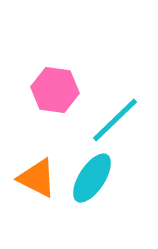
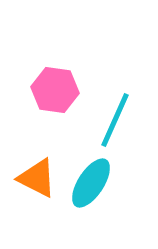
cyan line: rotated 22 degrees counterclockwise
cyan ellipse: moved 1 px left, 5 px down
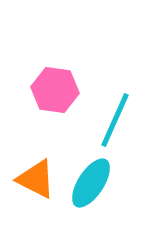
orange triangle: moved 1 px left, 1 px down
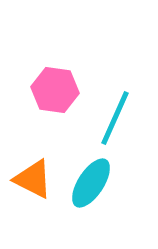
cyan line: moved 2 px up
orange triangle: moved 3 px left
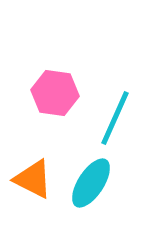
pink hexagon: moved 3 px down
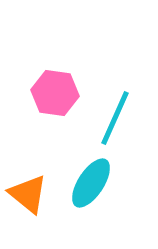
orange triangle: moved 5 px left, 15 px down; rotated 12 degrees clockwise
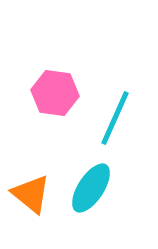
cyan ellipse: moved 5 px down
orange triangle: moved 3 px right
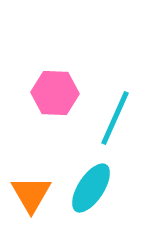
pink hexagon: rotated 6 degrees counterclockwise
orange triangle: rotated 21 degrees clockwise
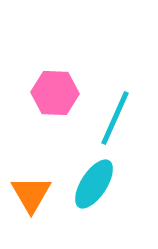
cyan ellipse: moved 3 px right, 4 px up
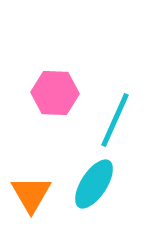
cyan line: moved 2 px down
